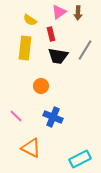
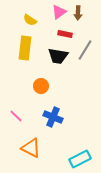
red rectangle: moved 14 px right; rotated 64 degrees counterclockwise
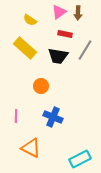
yellow rectangle: rotated 55 degrees counterclockwise
pink line: rotated 48 degrees clockwise
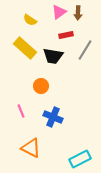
red rectangle: moved 1 px right, 1 px down; rotated 24 degrees counterclockwise
black trapezoid: moved 5 px left
pink line: moved 5 px right, 5 px up; rotated 24 degrees counterclockwise
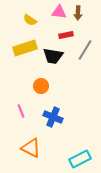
pink triangle: rotated 42 degrees clockwise
yellow rectangle: rotated 60 degrees counterclockwise
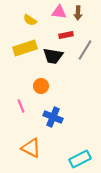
pink line: moved 5 px up
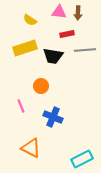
red rectangle: moved 1 px right, 1 px up
gray line: rotated 55 degrees clockwise
cyan rectangle: moved 2 px right
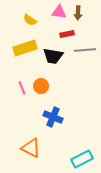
pink line: moved 1 px right, 18 px up
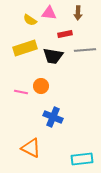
pink triangle: moved 10 px left, 1 px down
red rectangle: moved 2 px left
pink line: moved 1 px left, 4 px down; rotated 56 degrees counterclockwise
cyan rectangle: rotated 20 degrees clockwise
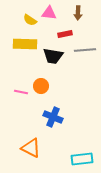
yellow rectangle: moved 4 px up; rotated 20 degrees clockwise
